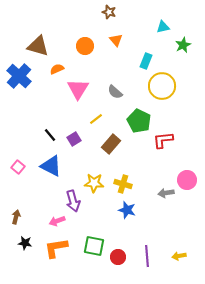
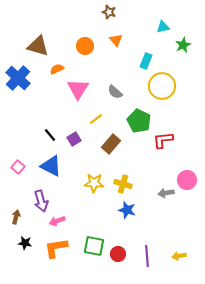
blue cross: moved 1 px left, 2 px down
purple arrow: moved 32 px left
red circle: moved 3 px up
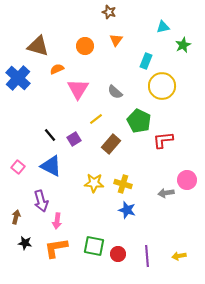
orange triangle: rotated 16 degrees clockwise
pink arrow: rotated 63 degrees counterclockwise
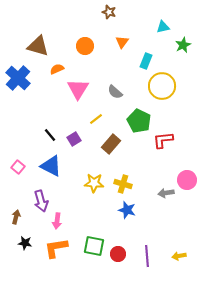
orange triangle: moved 6 px right, 2 px down
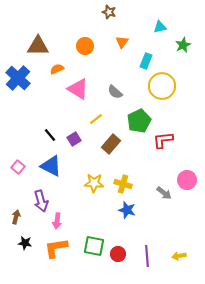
cyan triangle: moved 3 px left
brown triangle: rotated 15 degrees counterclockwise
pink triangle: rotated 30 degrees counterclockwise
green pentagon: rotated 20 degrees clockwise
gray arrow: moved 2 px left; rotated 133 degrees counterclockwise
